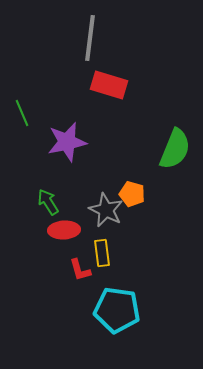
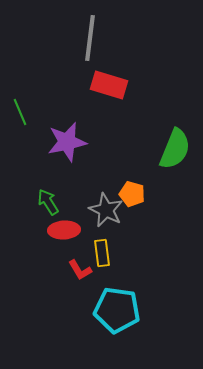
green line: moved 2 px left, 1 px up
red L-shape: rotated 15 degrees counterclockwise
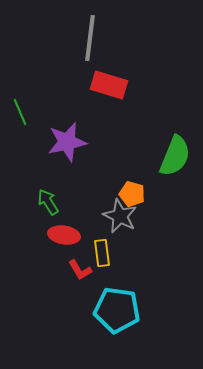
green semicircle: moved 7 px down
gray star: moved 14 px right, 6 px down
red ellipse: moved 5 px down; rotated 12 degrees clockwise
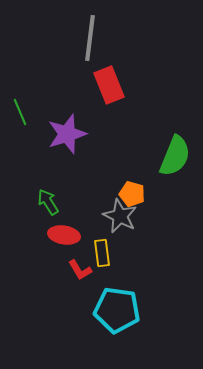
red rectangle: rotated 51 degrees clockwise
purple star: moved 8 px up; rotated 6 degrees counterclockwise
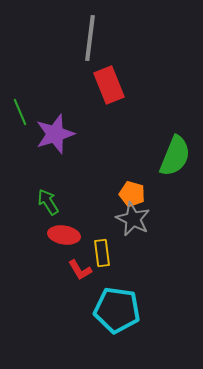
purple star: moved 12 px left
gray star: moved 13 px right, 3 px down
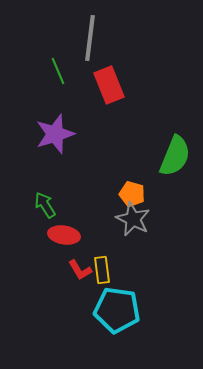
green line: moved 38 px right, 41 px up
green arrow: moved 3 px left, 3 px down
yellow rectangle: moved 17 px down
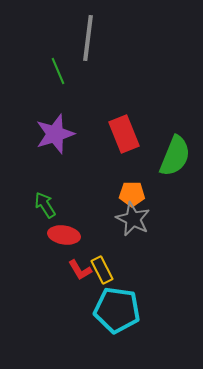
gray line: moved 2 px left
red rectangle: moved 15 px right, 49 px down
orange pentagon: rotated 15 degrees counterclockwise
yellow rectangle: rotated 20 degrees counterclockwise
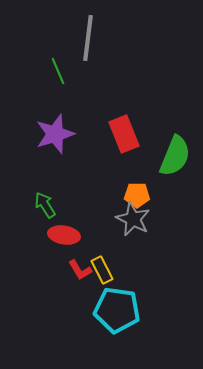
orange pentagon: moved 5 px right, 1 px down
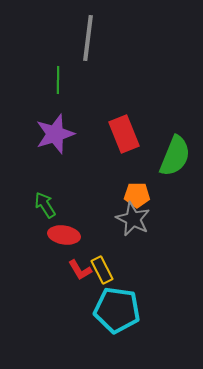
green line: moved 9 px down; rotated 24 degrees clockwise
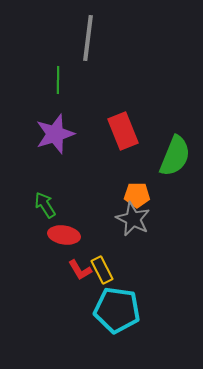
red rectangle: moved 1 px left, 3 px up
